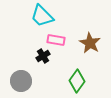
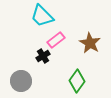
pink rectangle: rotated 48 degrees counterclockwise
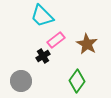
brown star: moved 3 px left, 1 px down
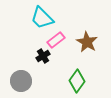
cyan trapezoid: moved 2 px down
brown star: moved 2 px up
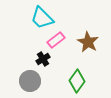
brown star: moved 1 px right
black cross: moved 3 px down
gray circle: moved 9 px right
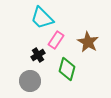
pink rectangle: rotated 18 degrees counterclockwise
black cross: moved 5 px left, 4 px up
green diamond: moved 10 px left, 12 px up; rotated 20 degrees counterclockwise
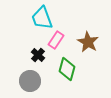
cyan trapezoid: rotated 25 degrees clockwise
black cross: rotated 16 degrees counterclockwise
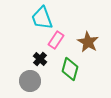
black cross: moved 2 px right, 4 px down
green diamond: moved 3 px right
